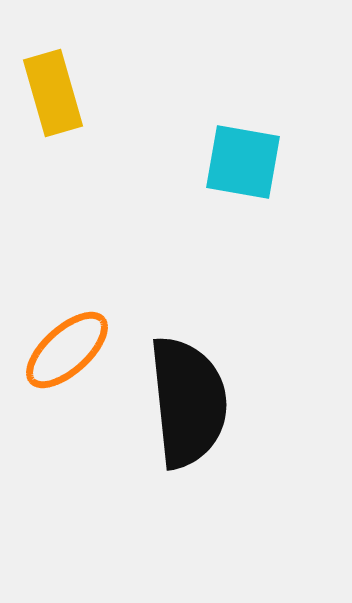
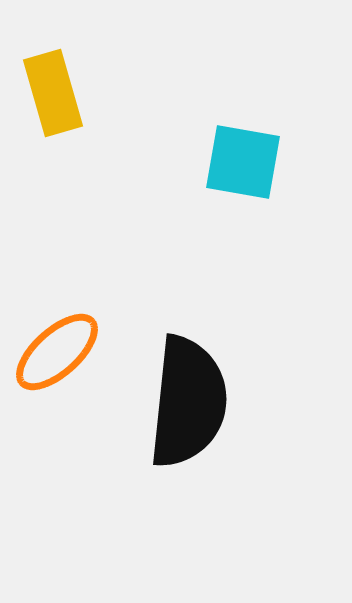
orange ellipse: moved 10 px left, 2 px down
black semicircle: rotated 12 degrees clockwise
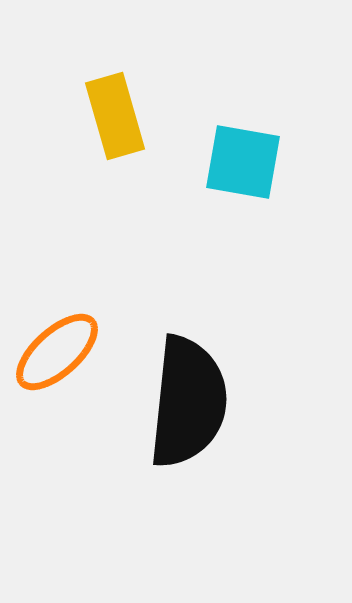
yellow rectangle: moved 62 px right, 23 px down
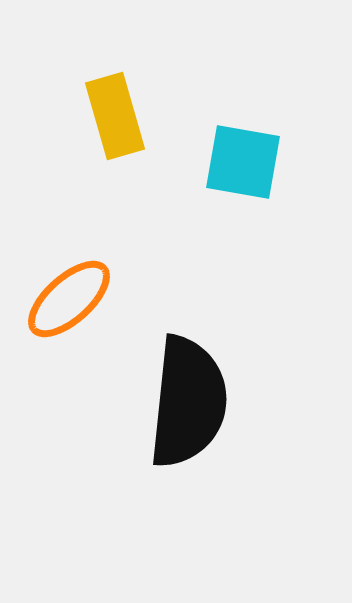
orange ellipse: moved 12 px right, 53 px up
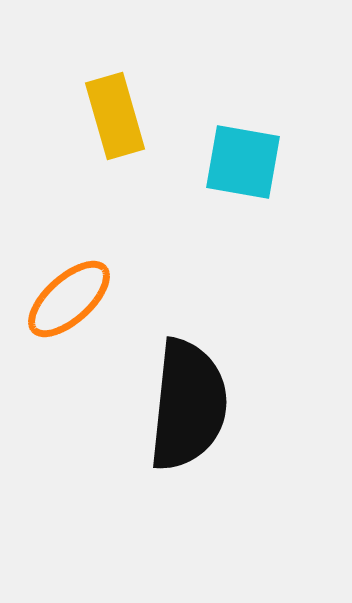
black semicircle: moved 3 px down
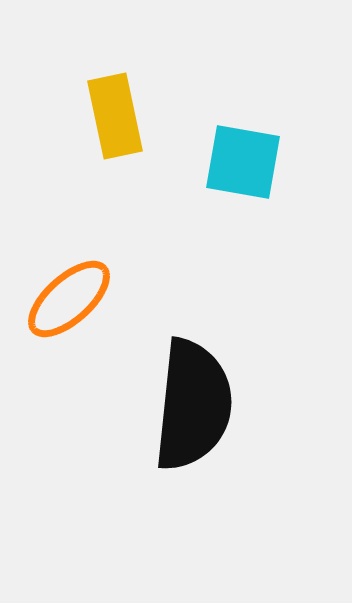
yellow rectangle: rotated 4 degrees clockwise
black semicircle: moved 5 px right
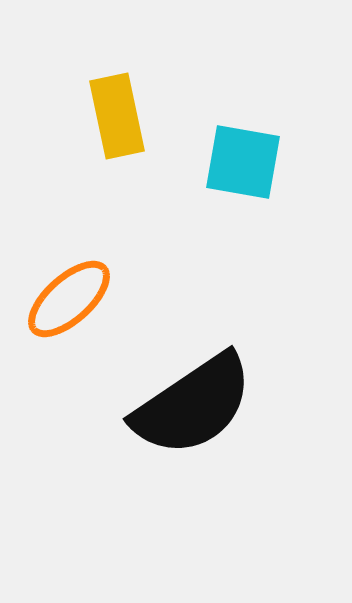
yellow rectangle: moved 2 px right
black semicircle: rotated 50 degrees clockwise
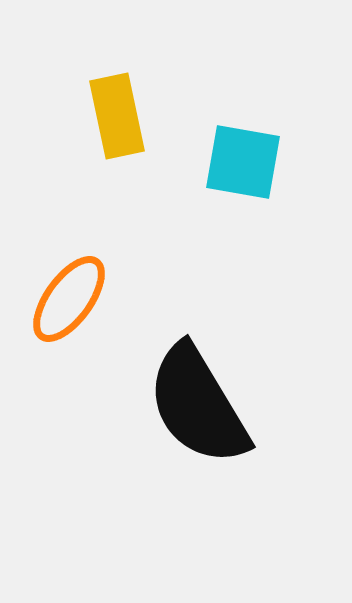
orange ellipse: rotated 12 degrees counterclockwise
black semicircle: moved 5 px right; rotated 93 degrees clockwise
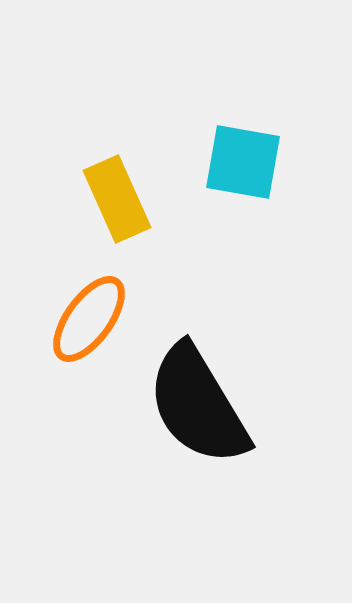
yellow rectangle: moved 83 px down; rotated 12 degrees counterclockwise
orange ellipse: moved 20 px right, 20 px down
